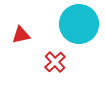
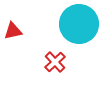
red triangle: moved 8 px left, 4 px up
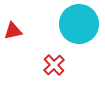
red cross: moved 1 px left, 3 px down
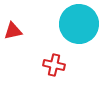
red cross: rotated 35 degrees counterclockwise
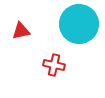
red triangle: moved 8 px right
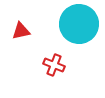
red cross: rotated 10 degrees clockwise
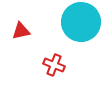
cyan circle: moved 2 px right, 2 px up
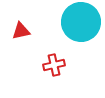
red cross: rotated 35 degrees counterclockwise
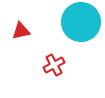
red cross: rotated 15 degrees counterclockwise
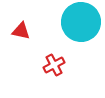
red triangle: rotated 24 degrees clockwise
